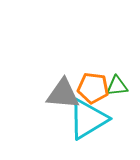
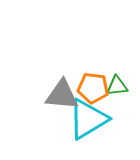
gray triangle: moved 1 px left, 1 px down
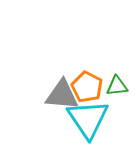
orange pentagon: moved 6 px left, 1 px up; rotated 20 degrees clockwise
cyan triangle: rotated 33 degrees counterclockwise
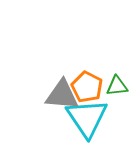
cyan triangle: moved 1 px left, 1 px up
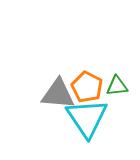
gray triangle: moved 4 px left, 1 px up
